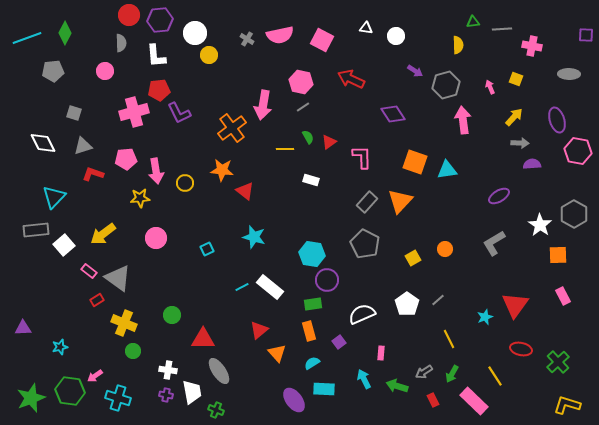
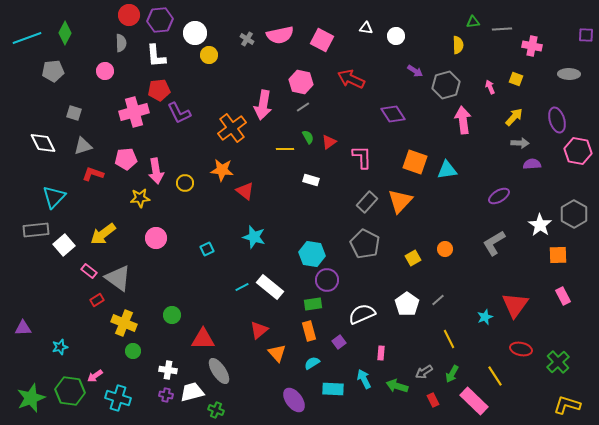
cyan rectangle at (324, 389): moved 9 px right
white trapezoid at (192, 392): rotated 95 degrees counterclockwise
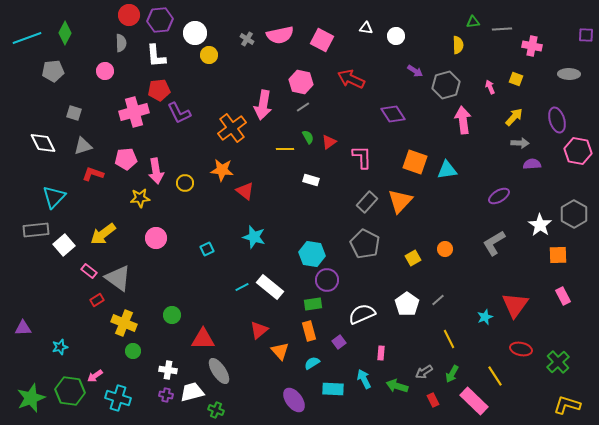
orange triangle at (277, 353): moved 3 px right, 2 px up
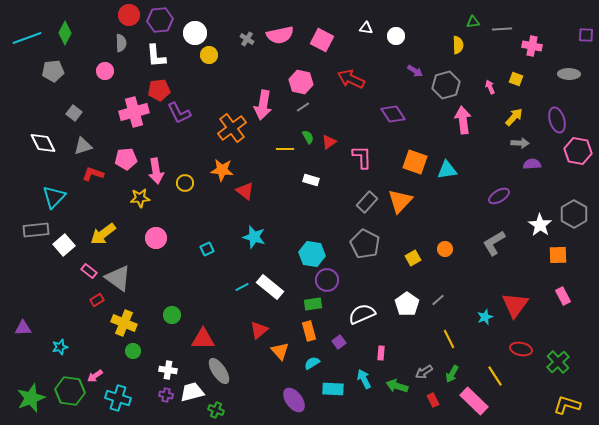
gray square at (74, 113): rotated 21 degrees clockwise
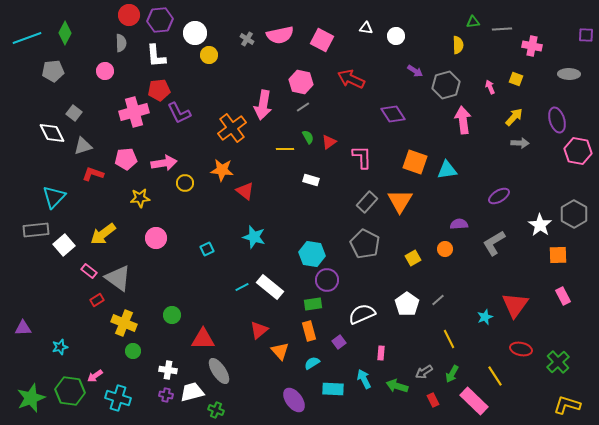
white diamond at (43, 143): moved 9 px right, 10 px up
purple semicircle at (532, 164): moved 73 px left, 60 px down
pink arrow at (156, 171): moved 8 px right, 8 px up; rotated 90 degrees counterclockwise
orange triangle at (400, 201): rotated 12 degrees counterclockwise
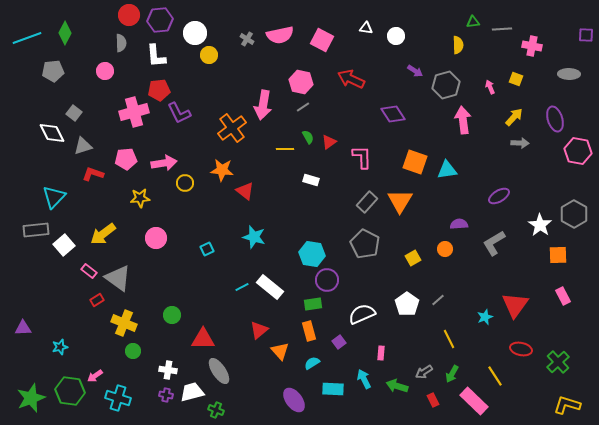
purple ellipse at (557, 120): moved 2 px left, 1 px up
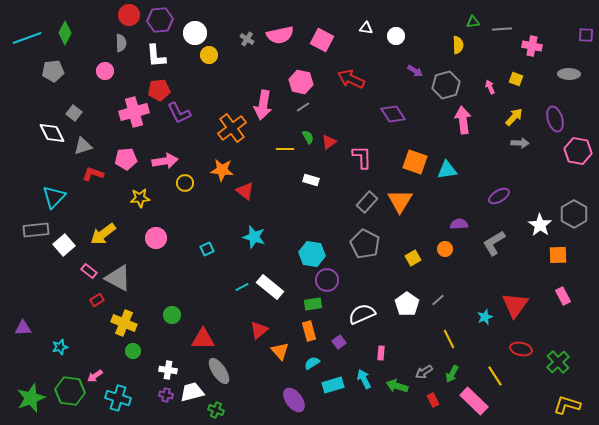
pink arrow at (164, 163): moved 1 px right, 2 px up
gray triangle at (118, 278): rotated 8 degrees counterclockwise
cyan rectangle at (333, 389): moved 4 px up; rotated 20 degrees counterclockwise
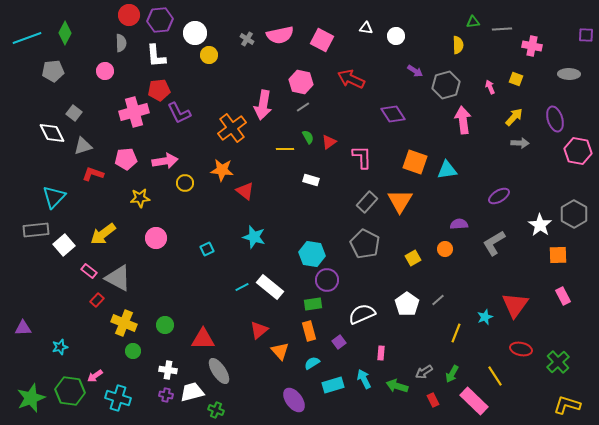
red rectangle at (97, 300): rotated 16 degrees counterclockwise
green circle at (172, 315): moved 7 px left, 10 px down
yellow line at (449, 339): moved 7 px right, 6 px up; rotated 48 degrees clockwise
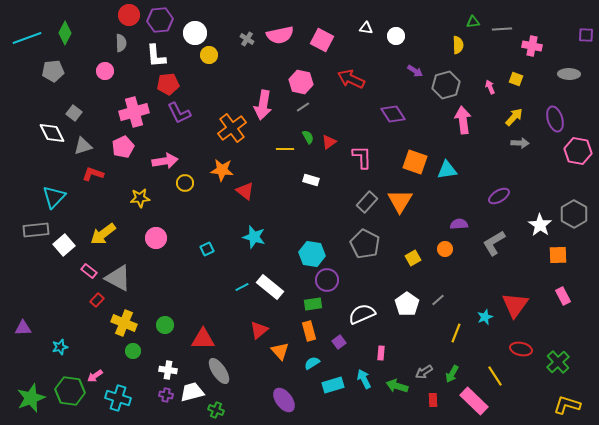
red pentagon at (159, 90): moved 9 px right, 6 px up
pink pentagon at (126, 159): moved 3 px left, 12 px up; rotated 20 degrees counterclockwise
purple ellipse at (294, 400): moved 10 px left
red rectangle at (433, 400): rotated 24 degrees clockwise
